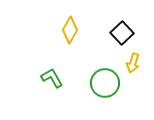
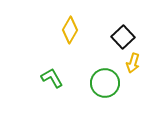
black square: moved 1 px right, 4 px down
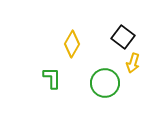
yellow diamond: moved 2 px right, 14 px down
black square: rotated 10 degrees counterclockwise
green L-shape: rotated 30 degrees clockwise
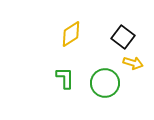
yellow diamond: moved 1 px left, 10 px up; rotated 28 degrees clockwise
yellow arrow: rotated 90 degrees counterclockwise
green L-shape: moved 13 px right
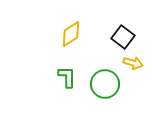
green L-shape: moved 2 px right, 1 px up
green circle: moved 1 px down
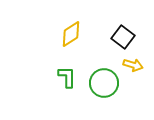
yellow arrow: moved 2 px down
green circle: moved 1 px left, 1 px up
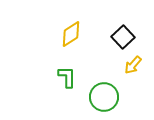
black square: rotated 10 degrees clockwise
yellow arrow: rotated 114 degrees clockwise
green circle: moved 14 px down
